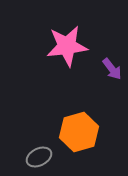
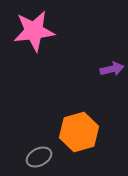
pink star: moved 33 px left, 15 px up
purple arrow: rotated 65 degrees counterclockwise
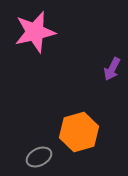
pink star: moved 1 px right, 1 px down; rotated 6 degrees counterclockwise
purple arrow: rotated 130 degrees clockwise
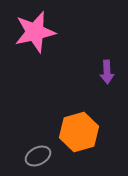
purple arrow: moved 5 px left, 3 px down; rotated 30 degrees counterclockwise
gray ellipse: moved 1 px left, 1 px up
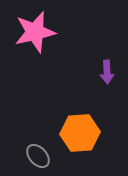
orange hexagon: moved 1 px right, 1 px down; rotated 12 degrees clockwise
gray ellipse: rotated 75 degrees clockwise
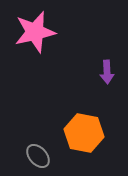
orange hexagon: moved 4 px right; rotated 15 degrees clockwise
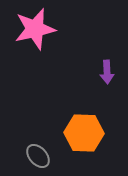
pink star: moved 3 px up
orange hexagon: rotated 9 degrees counterclockwise
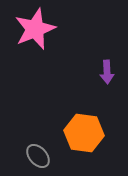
pink star: rotated 9 degrees counterclockwise
orange hexagon: rotated 6 degrees clockwise
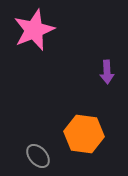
pink star: moved 1 px left, 1 px down
orange hexagon: moved 1 px down
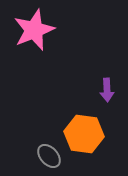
purple arrow: moved 18 px down
gray ellipse: moved 11 px right
